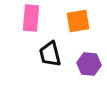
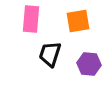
pink rectangle: moved 1 px down
black trapezoid: rotated 32 degrees clockwise
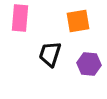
pink rectangle: moved 11 px left, 1 px up
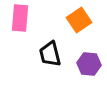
orange square: moved 1 px right, 1 px up; rotated 25 degrees counterclockwise
black trapezoid: rotated 32 degrees counterclockwise
